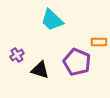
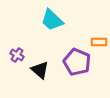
purple cross: rotated 24 degrees counterclockwise
black triangle: rotated 24 degrees clockwise
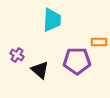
cyan trapezoid: rotated 130 degrees counterclockwise
purple pentagon: moved 1 px up; rotated 24 degrees counterclockwise
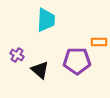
cyan trapezoid: moved 6 px left
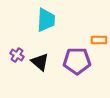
orange rectangle: moved 2 px up
black triangle: moved 8 px up
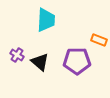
orange rectangle: rotated 21 degrees clockwise
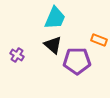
cyan trapezoid: moved 9 px right, 2 px up; rotated 20 degrees clockwise
black triangle: moved 13 px right, 17 px up
